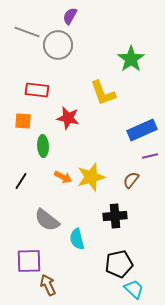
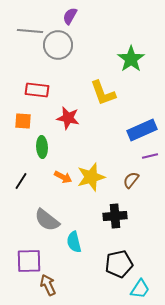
gray line: moved 3 px right, 1 px up; rotated 15 degrees counterclockwise
green ellipse: moved 1 px left, 1 px down
cyan semicircle: moved 3 px left, 3 px down
cyan trapezoid: moved 6 px right; rotated 80 degrees clockwise
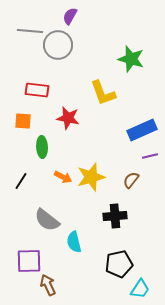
green star: rotated 20 degrees counterclockwise
